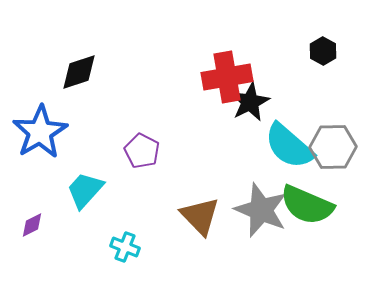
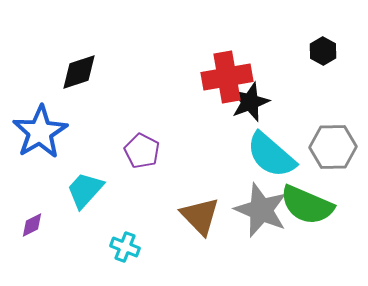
black star: rotated 6 degrees clockwise
cyan semicircle: moved 18 px left, 9 px down
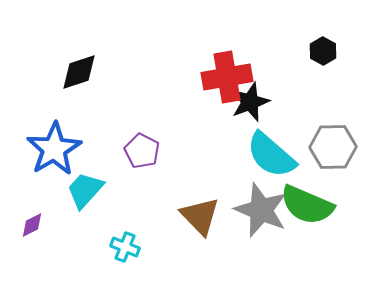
blue star: moved 14 px right, 17 px down
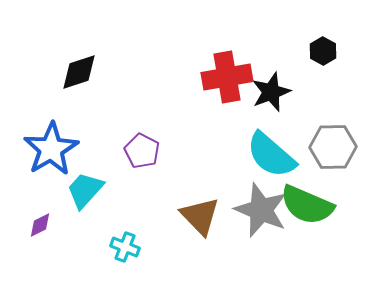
black star: moved 21 px right, 10 px up
blue star: moved 3 px left
purple diamond: moved 8 px right
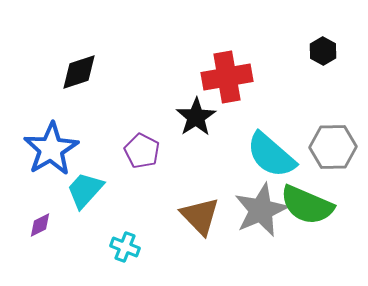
black star: moved 75 px left, 25 px down; rotated 12 degrees counterclockwise
gray star: rotated 26 degrees clockwise
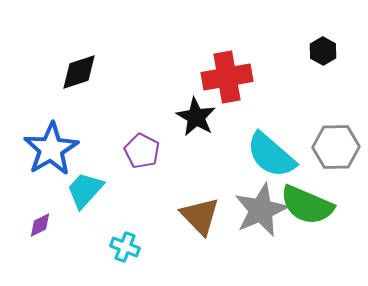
black star: rotated 9 degrees counterclockwise
gray hexagon: moved 3 px right
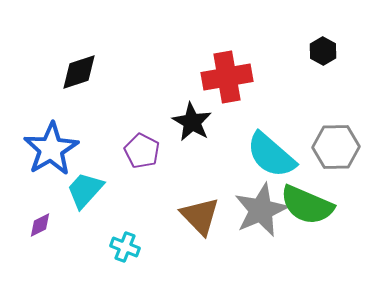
black star: moved 4 px left, 5 px down
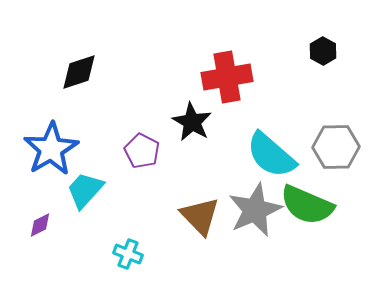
gray star: moved 6 px left
cyan cross: moved 3 px right, 7 px down
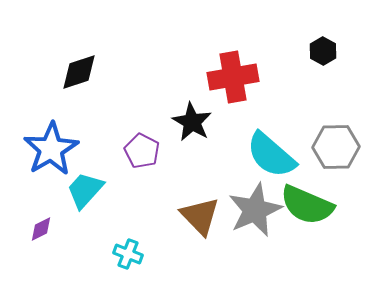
red cross: moved 6 px right
purple diamond: moved 1 px right, 4 px down
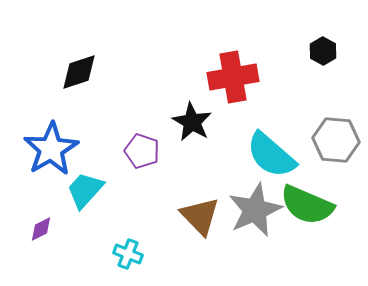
gray hexagon: moved 7 px up; rotated 6 degrees clockwise
purple pentagon: rotated 8 degrees counterclockwise
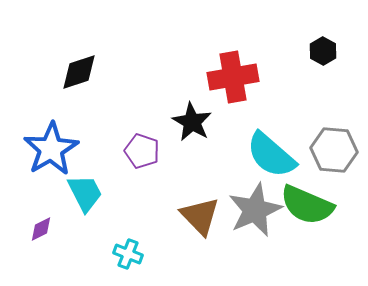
gray hexagon: moved 2 px left, 10 px down
cyan trapezoid: moved 3 px down; rotated 111 degrees clockwise
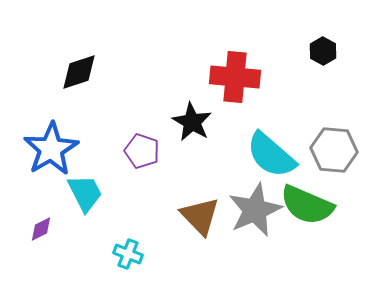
red cross: moved 2 px right; rotated 15 degrees clockwise
